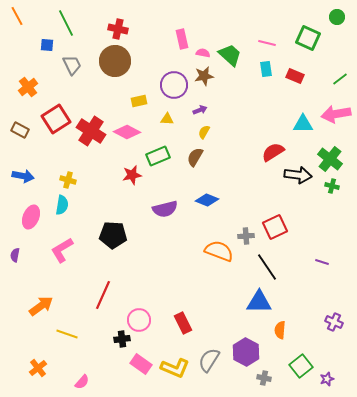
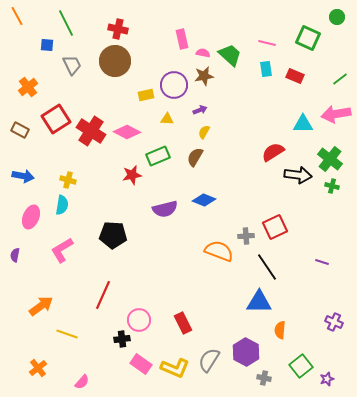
yellow rectangle at (139, 101): moved 7 px right, 6 px up
blue diamond at (207, 200): moved 3 px left
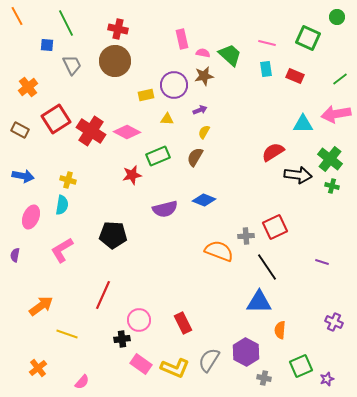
green square at (301, 366): rotated 15 degrees clockwise
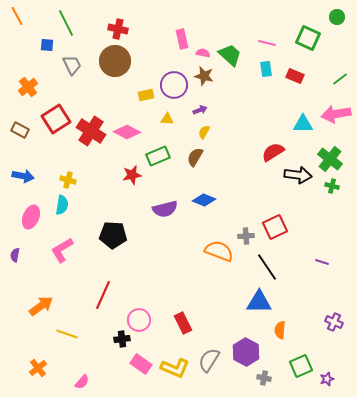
brown star at (204, 76): rotated 24 degrees clockwise
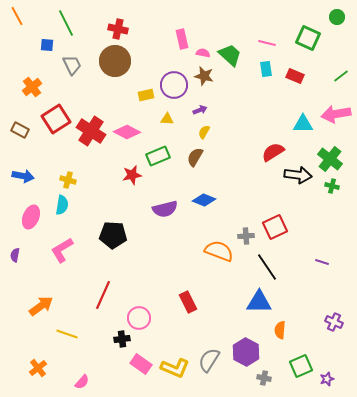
green line at (340, 79): moved 1 px right, 3 px up
orange cross at (28, 87): moved 4 px right
pink circle at (139, 320): moved 2 px up
red rectangle at (183, 323): moved 5 px right, 21 px up
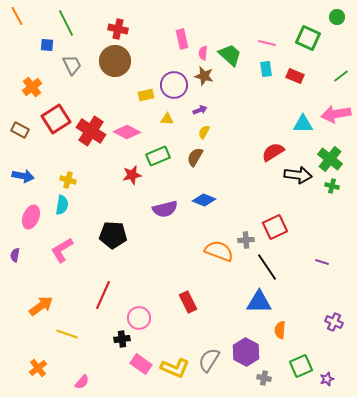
pink semicircle at (203, 53): rotated 96 degrees counterclockwise
gray cross at (246, 236): moved 4 px down
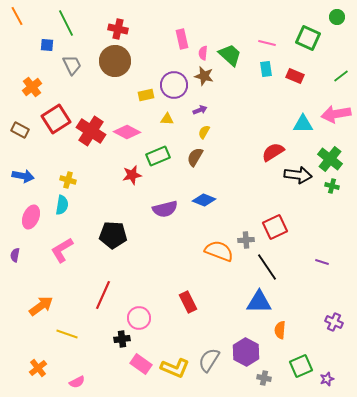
pink semicircle at (82, 382): moved 5 px left; rotated 21 degrees clockwise
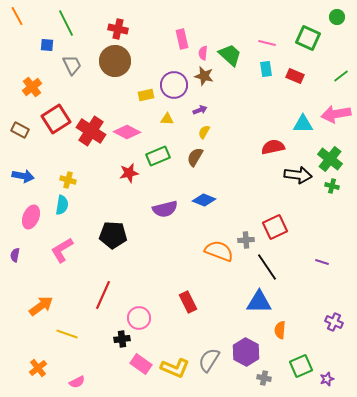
red semicircle at (273, 152): moved 5 px up; rotated 20 degrees clockwise
red star at (132, 175): moved 3 px left, 2 px up
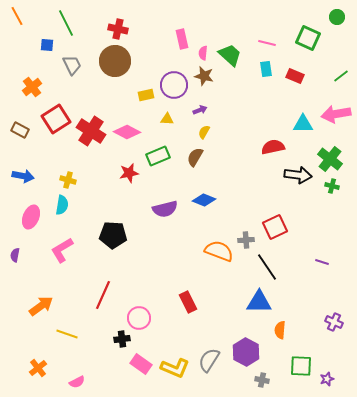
green square at (301, 366): rotated 25 degrees clockwise
gray cross at (264, 378): moved 2 px left, 2 px down
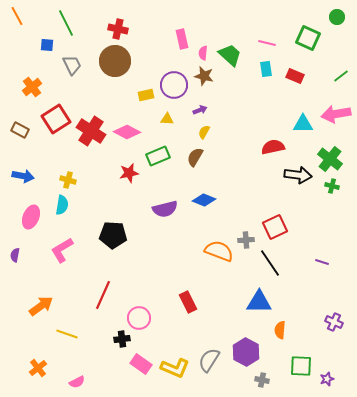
black line at (267, 267): moved 3 px right, 4 px up
